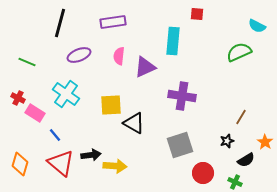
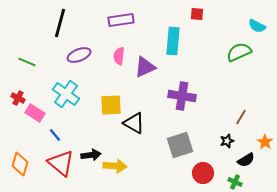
purple rectangle: moved 8 px right, 2 px up
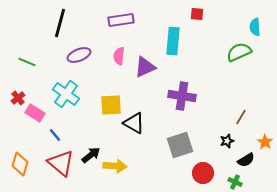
cyan semicircle: moved 2 px left, 1 px down; rotated 60 degrees clockwise
red cross: rotated 24 degrees clockwise
black arrow: rotated 30 degrees counterclockwise
